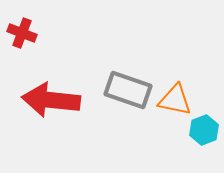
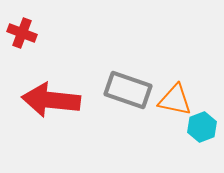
cyan hexagon: moved 2 px left, 3 px up
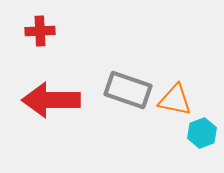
red cross: moved 18 px right, 2 px up; rotated 24 degrees counterclockwise
red arrow: rotated 6 degrees counterclockwise
cyan hexagon: moved 6 px down
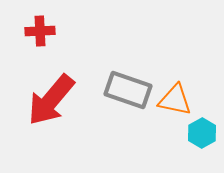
red arrow: rotated 50 degrees counterclockwise
cyan hexagon: rotated 8 degrees counterclockwise
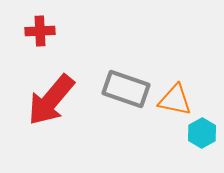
gray rectangle: moved 2 px left, 1 px up
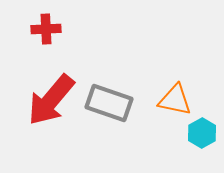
red cross: moved 6 px right, 2 px up
gray rectangle: moved 17 px left, 14 px down
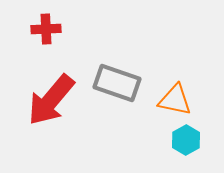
gray rectangle: moved 8 px right, 20 px up
cyan hexagon: moved 16 px left, 7 px down
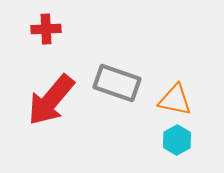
cyan hexagon: moved 9 px left
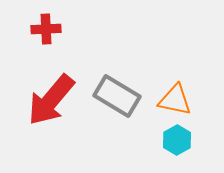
gray rectangle: moved 13 px down; rotated 12 degrees clockwise
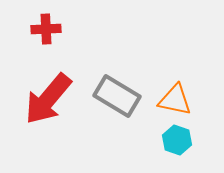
red arrow: moved 3 px left, 1 px up
cyan hexagon: rotated 12 degrees counterclockwise
